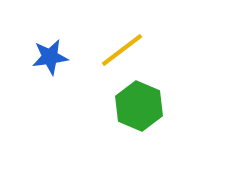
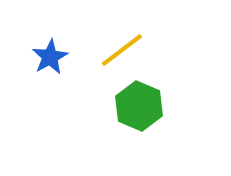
blue star: rotated 21 degrees counterclockwise
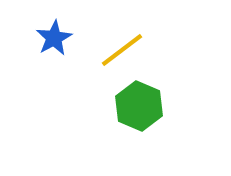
blue star: moved 4 px right, 19 px up
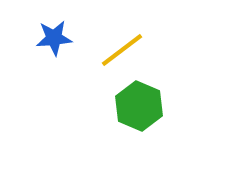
blue star: rotated 24 degrees clockwise
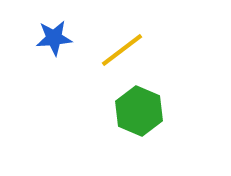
green hexagon: moved 5 px down
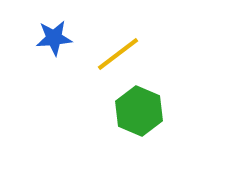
yellow line: moved 4 px left, 4 px down
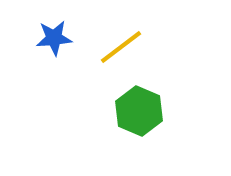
yellow line: moved 3 px right, 7 px up
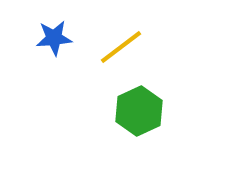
green hexagon: rotated 12 degrees clockwise
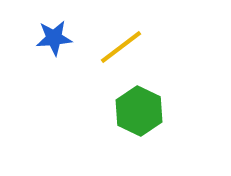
green hexagon: rotated 9 degrees counterclockwise
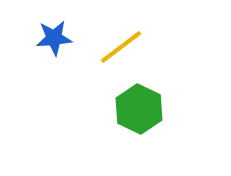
green hexagon: moved 2 px up
